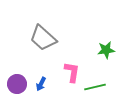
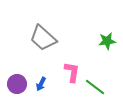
green star: moved 1 px right, 9 px up
green line: rotated 50 degrees clockwise
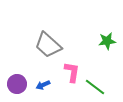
gray trapezoid: moved 5 px right, 7 px down
blue arrow: moved 2 px right, 1 px down; rotated 40 degrees clockwise
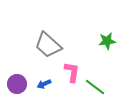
blue arrow: moved 1 px right, 1 px up
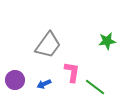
gray trapezoid: rotated 96 degrees counterclockwise
purple circle: moved 2 px left, 4 px up
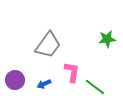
green star: moved 2 px up
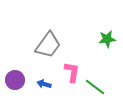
blue arrow: rotated 40 degrees clockwise
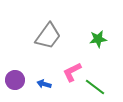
green star: moved 9 px left
gray trapezoid: moved 9 px up
pink L-shape: rotated 125 degrees counterclockwise
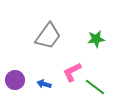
green star: moved 2 px left
